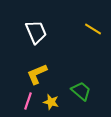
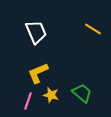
yellow L-shape: moved 1 px right, 1 px up
green trapezoid: moved 1 px right, 2 px down
yellow star: moved 7 px up
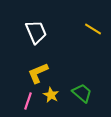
yellow star: rotated 14 degrees clockwise
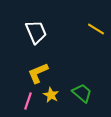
yellow line: moved 3 px right
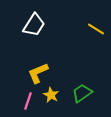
white trapezoid: moved 2 px left, 7 px up; rotated 55 degrees clockwise
green trapezoid: rotated 75 degrees counterclockwise
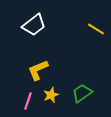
white trapezoid: rotated 20 degrees clockwise
yellow L-shape: moved 3 px up
yellow star: rotated 21 degrees clockwise
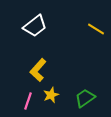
white trapezoid: moved 1 px right, 1 px down
yellow L-shape: rotated 25 degrees counterclockwise
green trapezoid: moved 3 px right, 5 px down
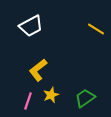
white trapezoid: moved 4 px left; rotated 10 degrees clockwise
yellow L-shape: rotated 10 degrees clockwise
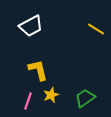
yellow L-shape: rotated 115 degrees clockwise
